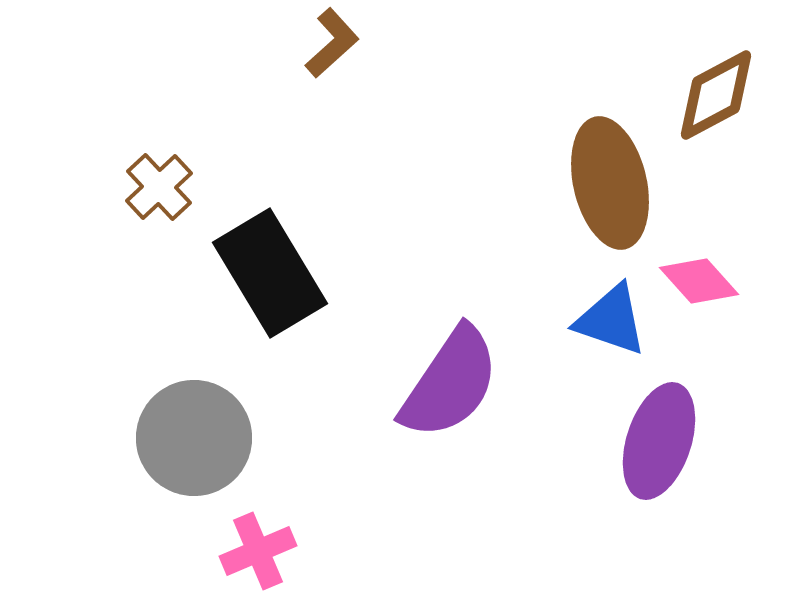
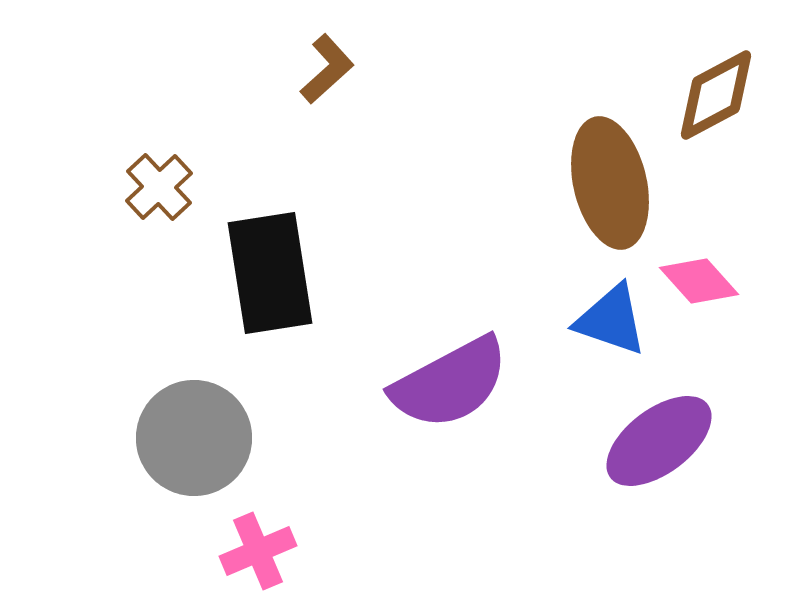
brown L-shape: moved 5 px left, 26 px down
black rectangle: rotated 22 degrees clockwise
purple semicircle: rotated 28 degrees clockwise
purple ellipse: rotated 35 degrees clockwise
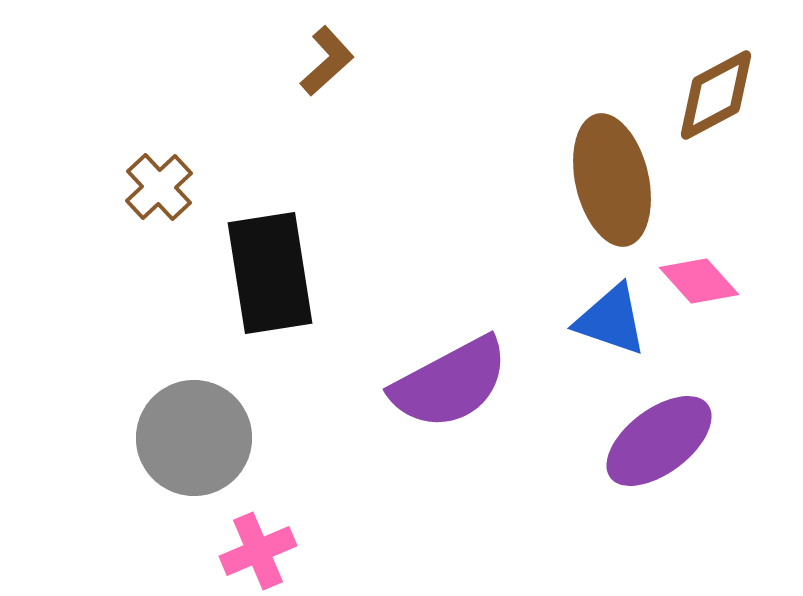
brown L-shape: moved 8 px up
brown ellipse: moved 2 px right, 3 px up
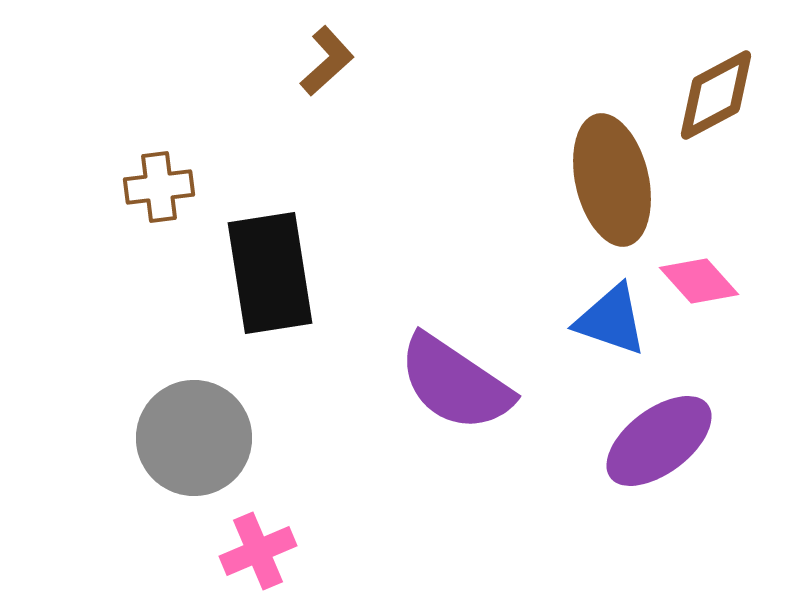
brown cross: rotated 36 degrees clockwise
purple semicircle: moved 5 px right; rotated 62 degrees clockwise
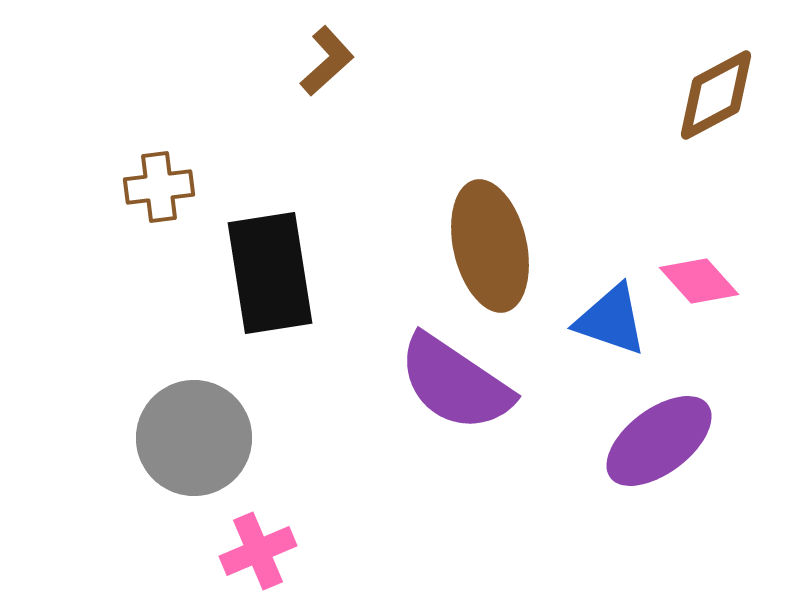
brown ellipse: moved 122 px left, 66 px down
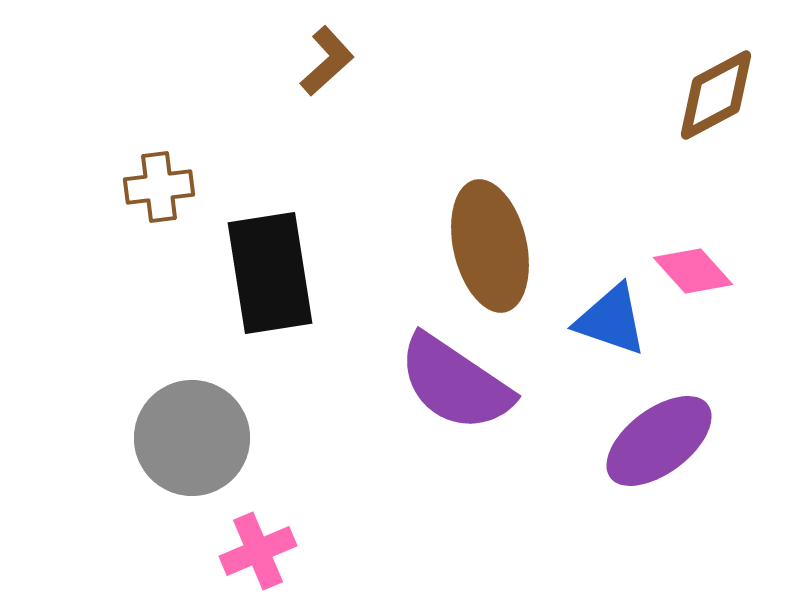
pink diamond: moved 6 px left, 10 px up
gray circle: moved 2 px left
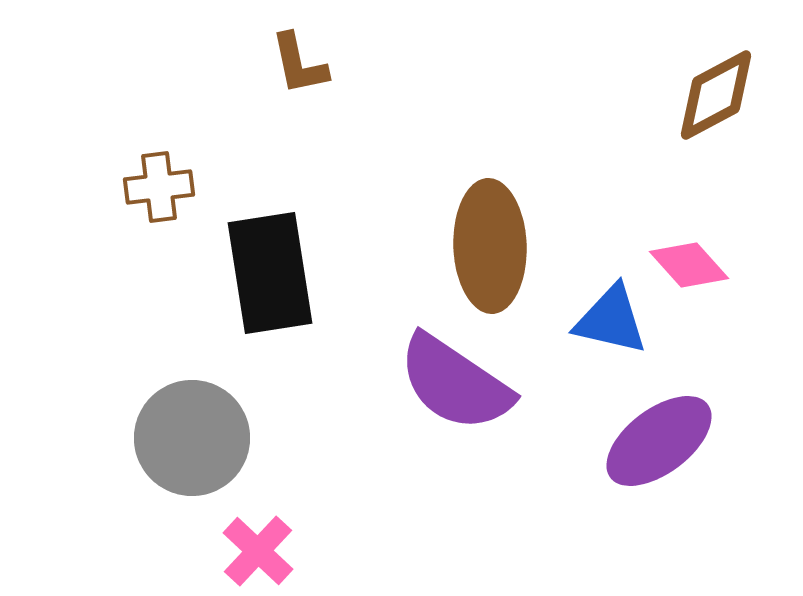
brown L-shape: moved 28 px left, 3 px down; rotated 120 degrees clockwise
brown ellipse: rotated 11 degrees clockwise
pink diamond: moved 4 px left, 6 px up
blue triangle: rotated 6 degrees counterclockwise
pink cross: rotated 24 degrees counterclockwise
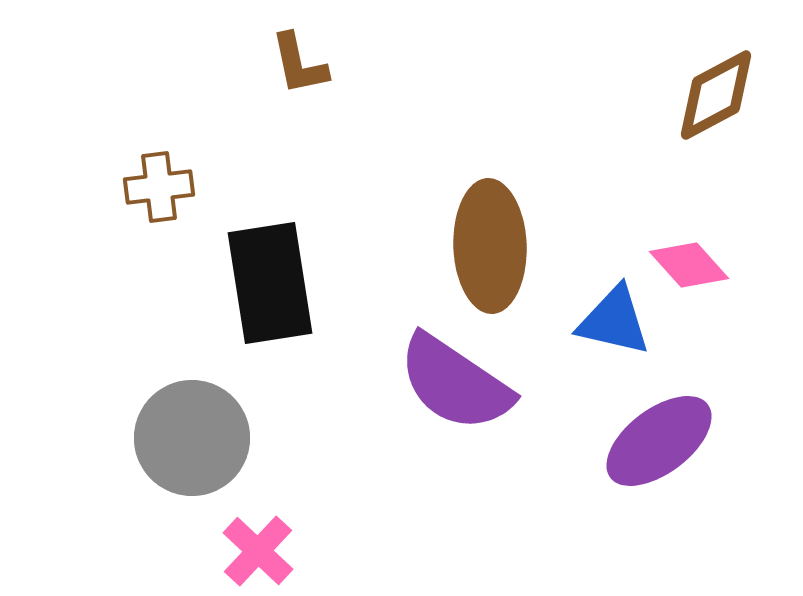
black rectangle: moved 10 px down
blue triangle: moved 3 px right, 1 px down
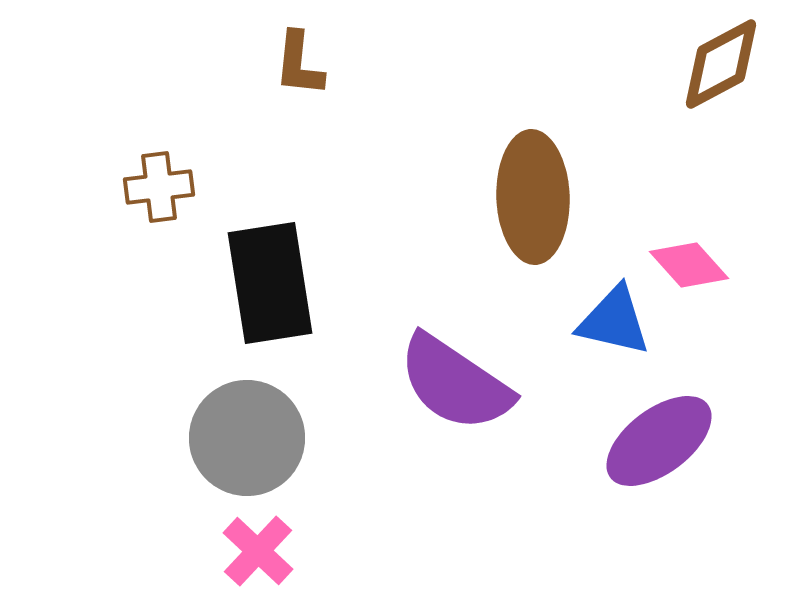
brown L-shape: rotated 18 degrees clockwise
brown diamond: moved 5 px right, 31 px up
brown ellipse: moved 43 px right, 49 px up
gray circle: moved 55 px right
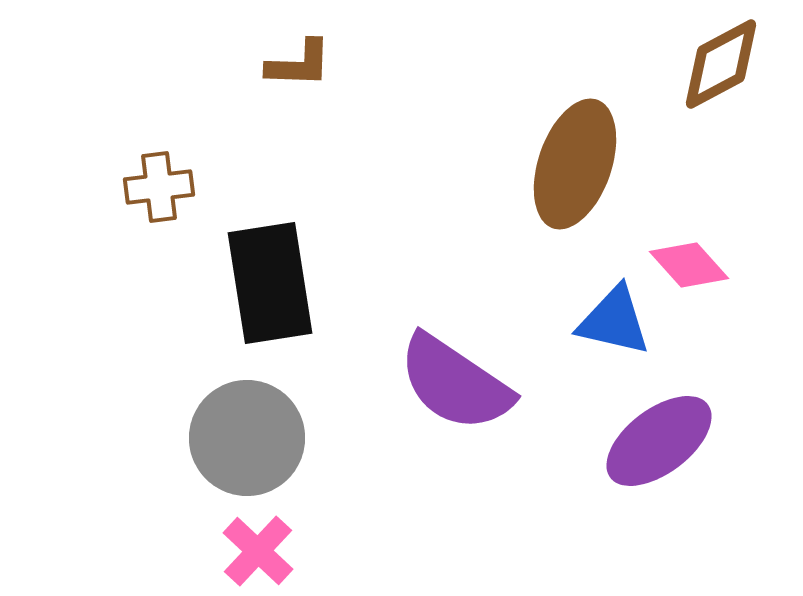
brown L-shape: rotated 94 degrees counterclockwise
brown ellipse: moved 42 px right, 33 px up; rotated 21 degrees clockwise
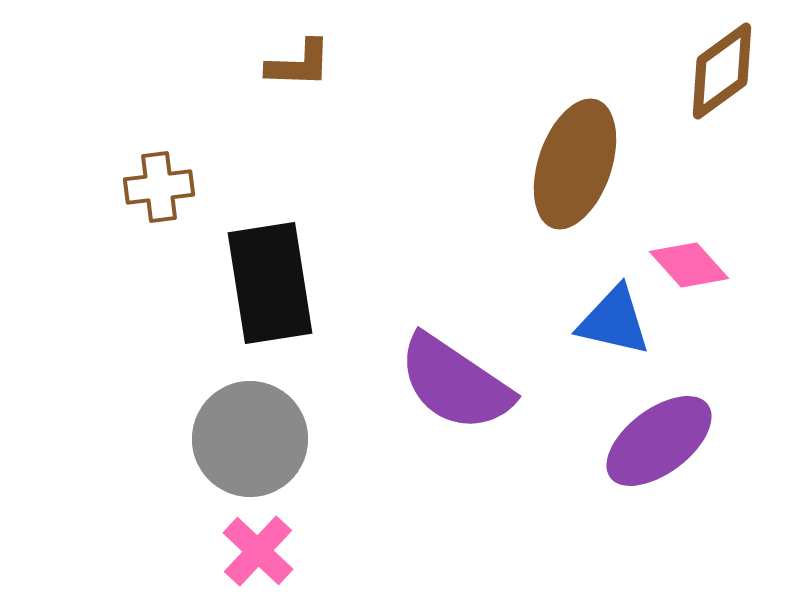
brown diamond: moved 1 px right, 7 px down; rotated 8 degrees counterclockwise
gray circle: moved 3 px right, 1 px down
